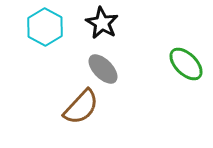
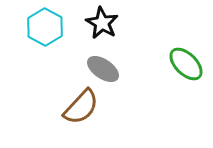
gray ellipse: rotated 12 degrees counterclockwise
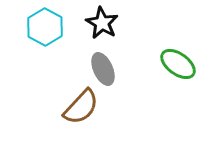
green ellipse: moved 8 px left; rotated 9 degrees counterclockwise
gray ellipse: rotated 32 degrees clockwise
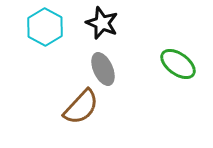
black star: rotated 8 degrees counterclockwise
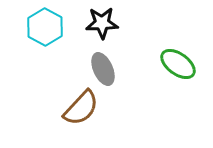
black star: rotated 24 degrees counterclockwise
brown semicircle: moved 1 px down
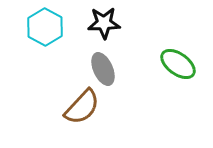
black star: moved 2 px right
brown semicircle: moved 1 px right, 1 px up
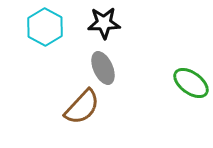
green ellipse: moved 13 px right, 19 px down
gray ellipse: moved 1 px up
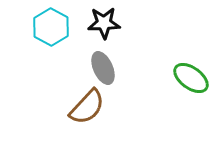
cyan hexagon: moved 6 px right
green ellipse: moved 5 px up
brown semicircle: moved 5 px right
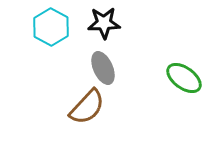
green ellipse: moved 7 px left
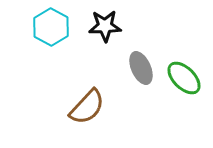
black star: moved 1 px right, 3 px down
gray ellipse: moved 38 px right
green ellipse: rotated 9 degrees clockwise
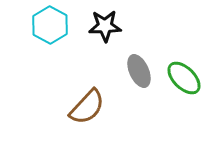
cyan hexagon: moved 1 px left, 2 px up
gray ellipse: moved 2 px left, 3 px down
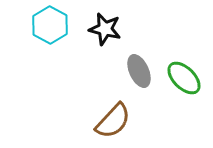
black star: moved 3 px down; rotated 16 degrees clockwise
brown semicircle: moved 26 px right, 14 px down
